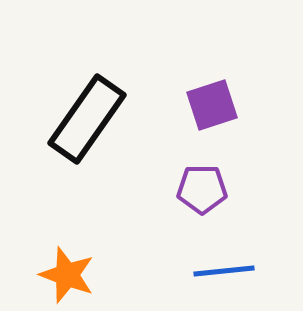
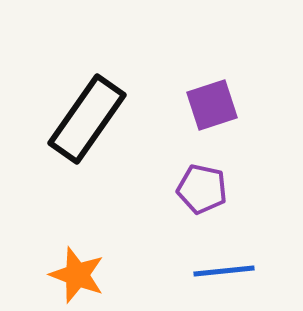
purple pentagon: rotated 12 degrees clockwise
orange star: moved 10 px right
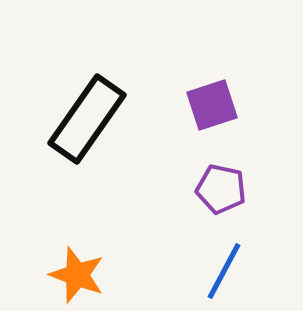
purple pentagon: moved 19 px right
blue line: rotated 56 degrees counterclockwise
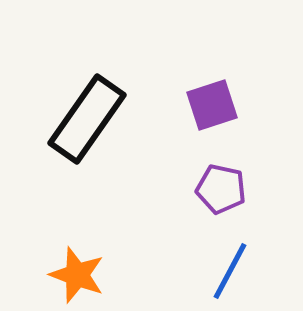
blue line: moved 6 px right
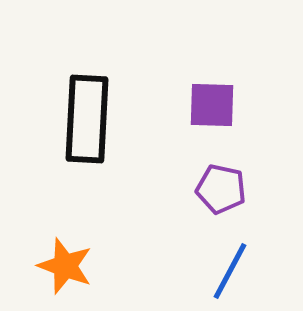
purple square: rotated 20 degrees clockwise
black rectangle: rotated 32 degrees counterclockwise
orange star: moved 12 px left, 9 px up
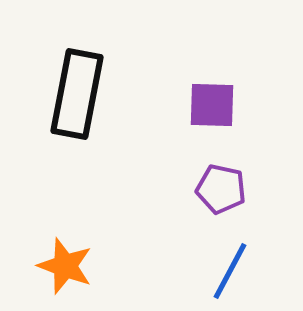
black rectangle: moved 10 px left, 25 px up; rotated 8 degrees clockwise
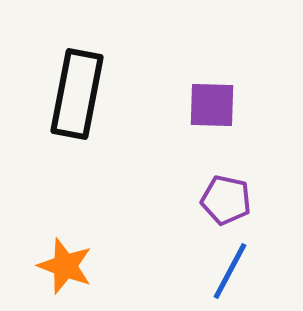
purple pentagon: moved 5 px right, 11 px down
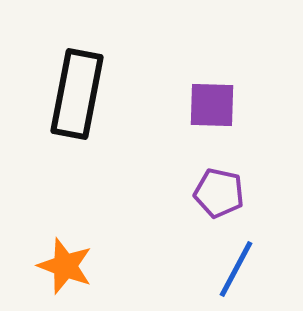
purple pentagon: moved 7 px left, 7 px up
blue line: moved 6 px right, 2 px up
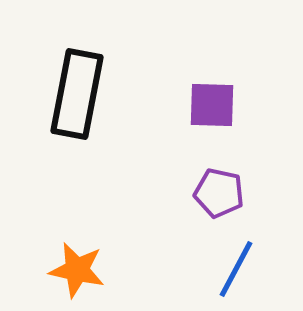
orange star: moved 12 px right, 4 px down; rotated 8 degrees counterclockwise
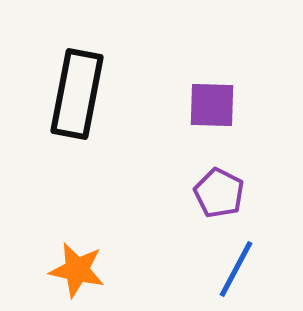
purple pentagon: rotated 15 degrees clockwise
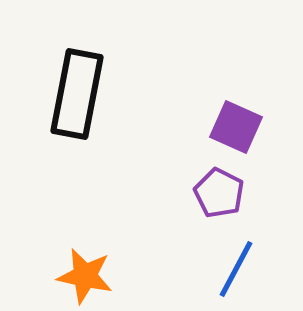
purple square: moved 24 px right, 22 px down; rotated 22 degrees clockwise
orange star: moved 8 px right, 6 px down
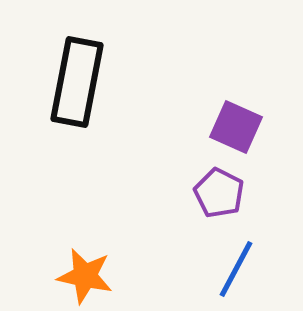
black rectangle: moved 12 px up
